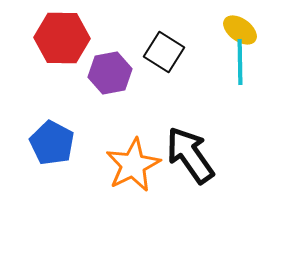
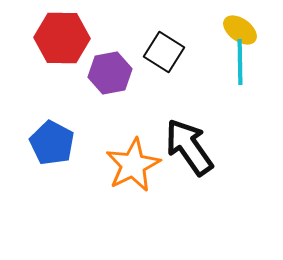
black arrow: moved 1 px left, 8 px up
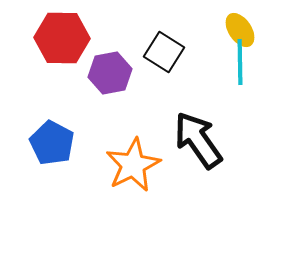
yellow ellipse: rotated 20 degrees clockwise
black arrow: moved 9 px right, 7 px up
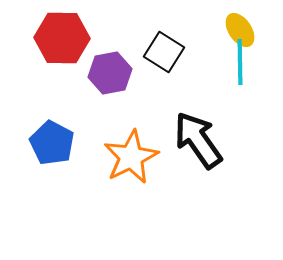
orange star: moved 2 px left, 8 px up
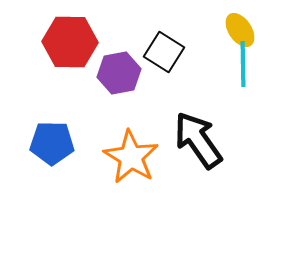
red hexagon: moved 8 px right, 4 px down
cyan line: moved 3 px right, 2 px down
purple hexagon: moved 9 px right
blue pentagon: rotated 27 degrees counterclockwise
orange star: rotated 14 degrees counterclockwise
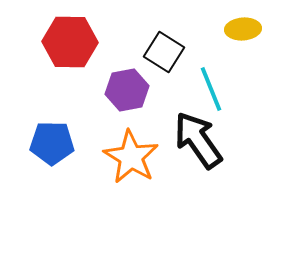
yellow ellipse: moved 3 px right, 1 px up; rotated 60 degrees counterclockwise
cyan line: moved 32 px left, 25 px down; rotated 21 degrees counterclockwise
purple hexagon: moved 8 px right, 17 px down
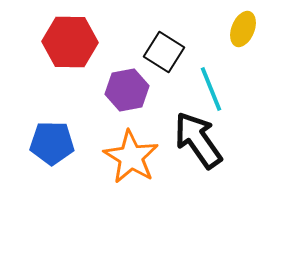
yellow ellipse: rotated 64 degrees counterclockwise
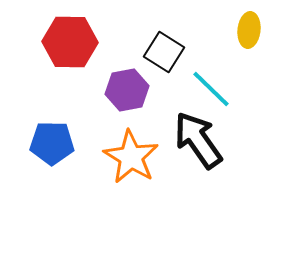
yellow ellipse: moved 6 px right, 1 px down; rotated 16 degrees counterclockwise
cyan line: rotated 24 degrees counterclockwise
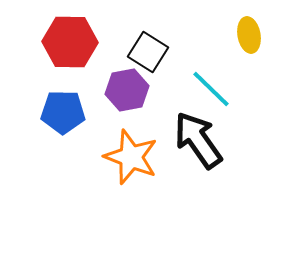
yellow ellipse: moved 5 px down; rotated 16 degrees counterclockwise
black square: moved 16 px left
blue pentagon: moved 11 px right, 31 px up
orange star: rotated 10 degrees counterclockwise
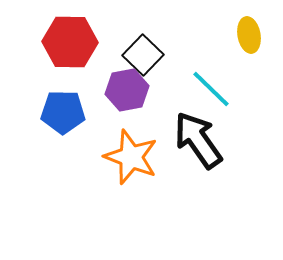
black square: moved 5 px left, 3 px down; rotated 12 degrees clockwise
